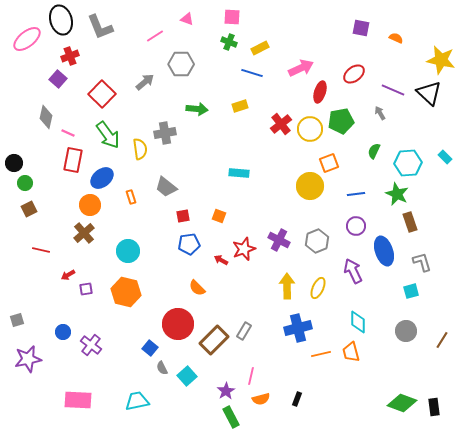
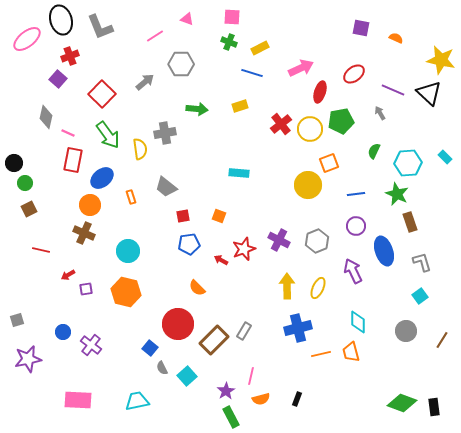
yellow circle at (310, 186): moved 2 px left, 1 px up
brown cross at (84, 233): rotated 25 degrees counterclockwise
cyan square at (411, 291): moved 9 px right, 5 px down; rotated 21 degrees counterclockwise
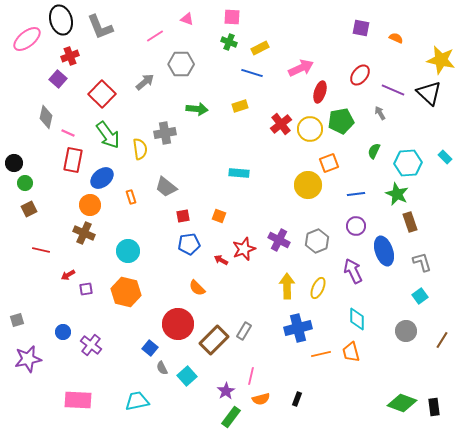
red ellipse at (354, 74): moved 6 px right, 1 px down; rotated 15 degrees counterclockwise
cyan diamond at (358, 322): moved 1 px left, 3 px up
green rectangle at (231, 417): rotated 65 degrees clockwise
